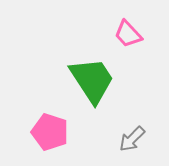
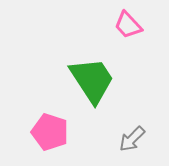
pink trapezoid: moved 9 px up
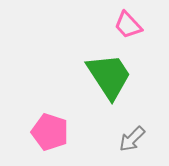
green trapezoid: moved 17 px right, 4 px up
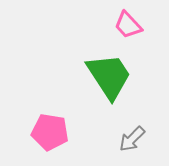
pink pentagon: rotated 9 degrees counterclockwise
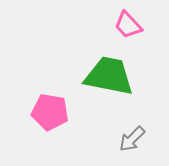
green trapezoid: rotated 46 degrees counterclockwise
pink pentagon: moved 20 px up
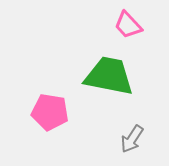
gray arrow: rotated 12 degrees counterclockwise
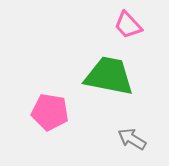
gray arrow: rotated 88 degrees clockwise
